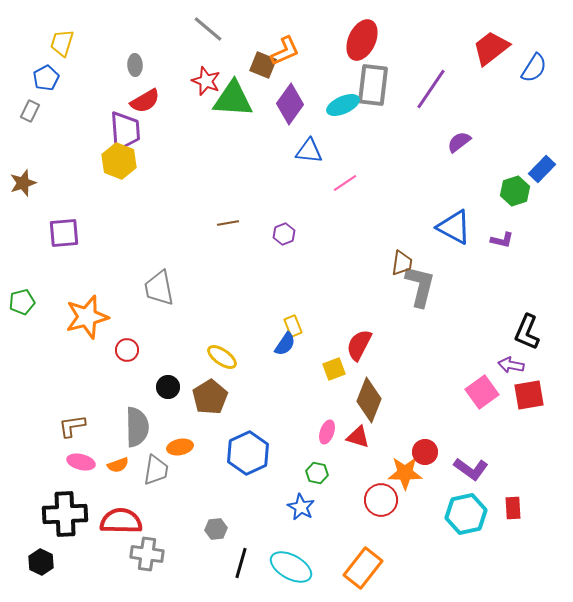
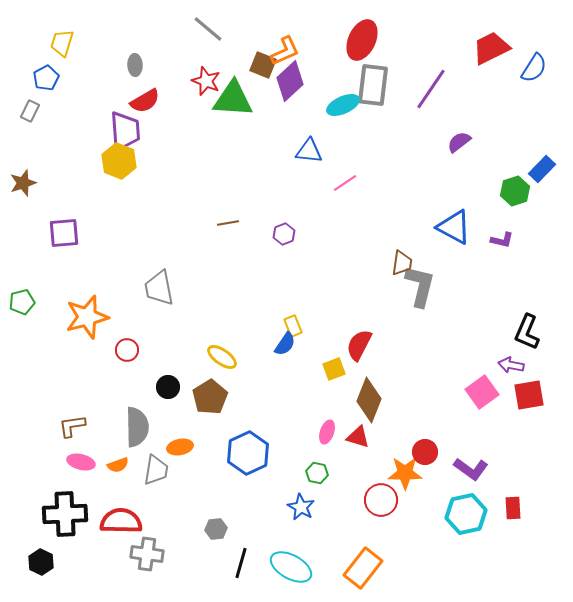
red trapezoid at (491, 48): rotated 12 degrees clockwise
purple diamond at (290, 104): moved 23 px up; rotated 12 degrees clockwise
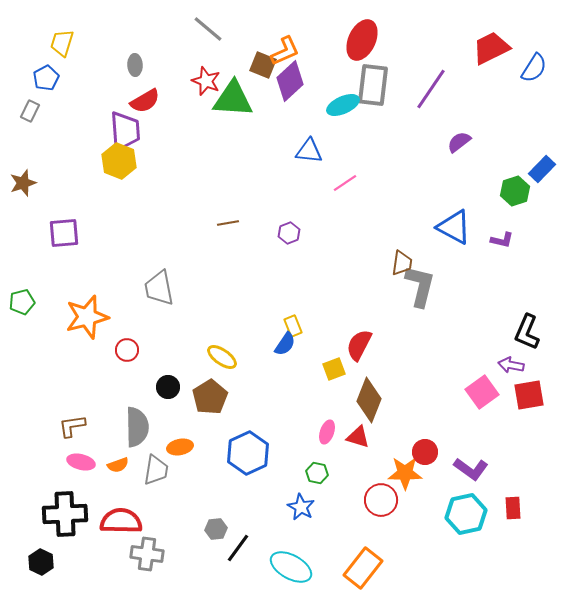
purple hexagon at (284, 234): moved 5 px right, 1 px up
black line at (241, 563): moved 3 px left, 15 px up; rotated 20 degrees clockwise
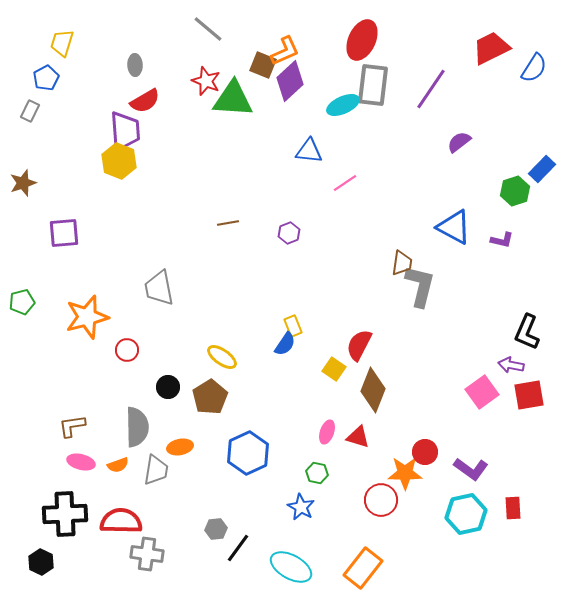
yellow square at (334, 369): rotated 35 degrees counterclockwise
brown diamond at (369, 400): moved 4 px right, 10 px up
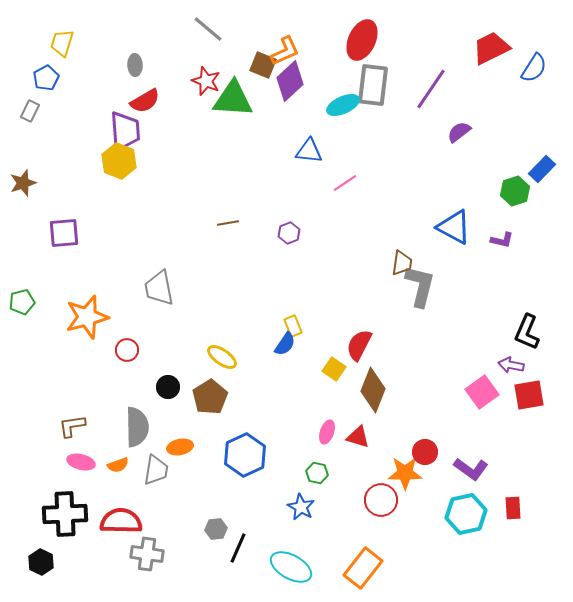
purple semicircle at (459, 142): moved 10 px up
blue hexagon at (248, 453): moved 3 px left, 2 px down
black line at (238, 548): rotated 12 degrees counterclockwise
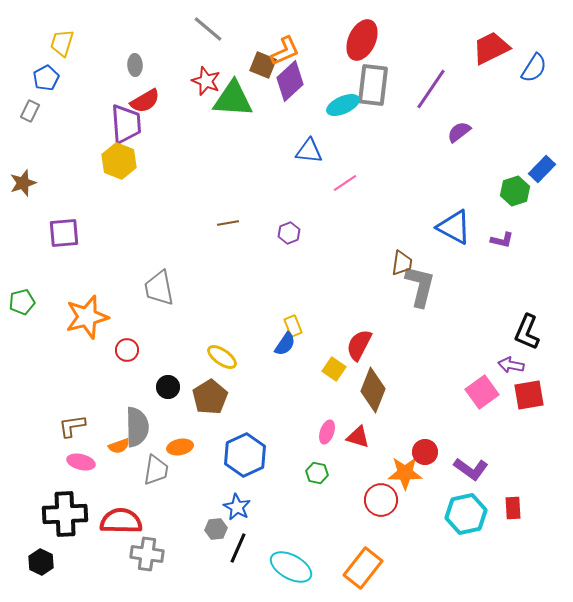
purple trapezoid at (125, 131): moved 1 px right, 7 px up
orange semicircle at (118, 465): moved 1 px right, 19 px up
blue star at (301, 507): moved 64 px left
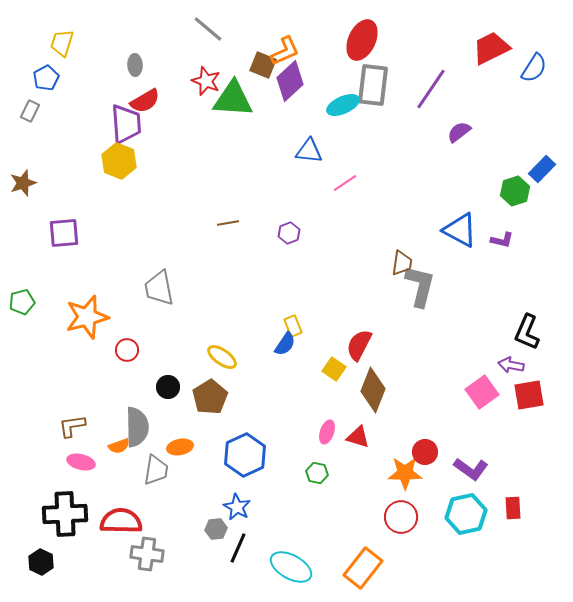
blue triangle at (454, 227): moved 6 px right, 3 px down
red circle at (381, 500): moved 20 px right, 17 px down
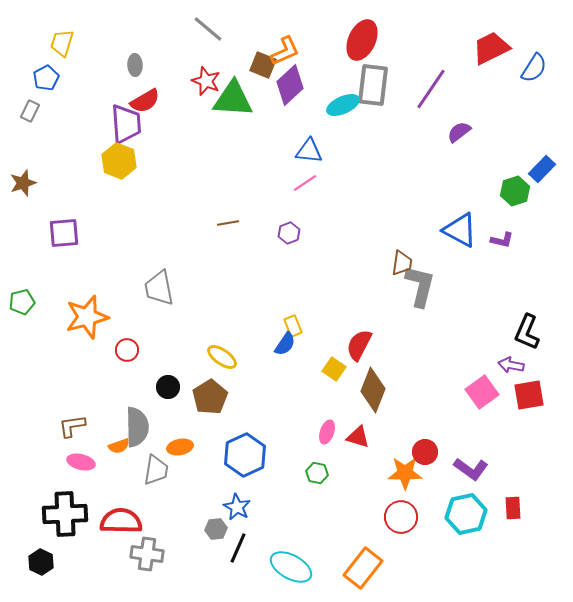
purple diamond at (290, 81): moved 4 px down
pink line at (345, 183): moved 40 px left
